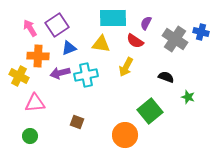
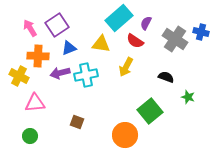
cyan rectangle: moved 6 px right; rotated 40 degrees counterclockwise
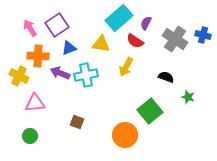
blue cross: moved 2 px right, 3 px down
purple arrow: rotated 36 degrees clockwise
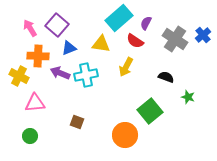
purple square: rotated 15 degrees counterclockwise
blue cross: rotated 35 degrees clockwise
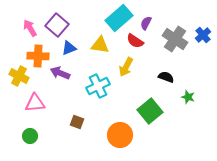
yellow triangle: moved 1 px left, 1 px down
cyan cross: moved 12 px right, 11 px down; rotated 15 degrees counterclockwise
orange circle: moved 5 px left
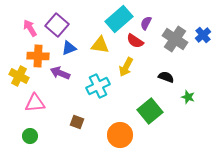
cyan rectangle: moved 1 px down
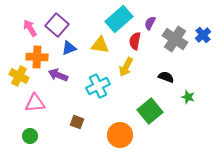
purple semicircle: moved 4 px right
red semicircle: rotated 66 degrees clockwise
orange cross: moved 1 px left, 1 px down
purple arrow: moved 2 px left, 2 px down
